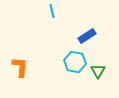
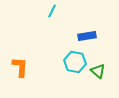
cyan line: rotated 40 degrees clockwise
blue rectangle: rotated 24 degrees clockwise
green triangle: rotated 21 degrees counterclockwise
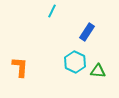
blue rectangle: moved 4 px up; rotated 48 degrees counterclockwise
cyan hexagon: rotated 15 degrees clockwise
green triangle: rotated 35 degrees counterclockwise
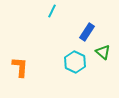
green triangle: moved 5 px right, 19 px up; rotated 35 degrees clockwise
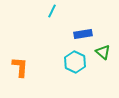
blue rectangle: moved 4 px left, 2 px down; rotated 48 degrees clockwise
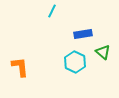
orange L-shape: rotated 10 degrees counterclockwise
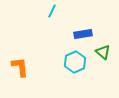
cyan hexagon: rotated 10 degrees clockwise
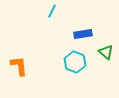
green triangle: moved 3 px right
cyan hexagon: rotated 15 degrees counterclockwise
orange L-shape: moved 1 px left, 1 px up
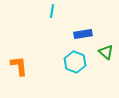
cyan line: rotated 16 degrees counterclockwise
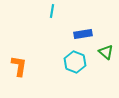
orange L-shape: rotated 15 degrees clockwise
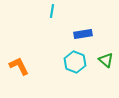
green triangle: moved 8 px down
orange L-shape: rotated 35 degrees counterclockwise
